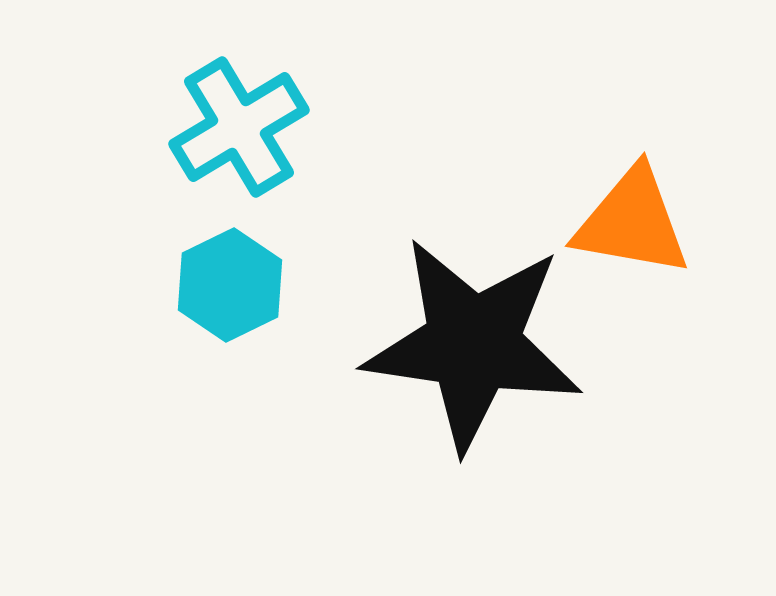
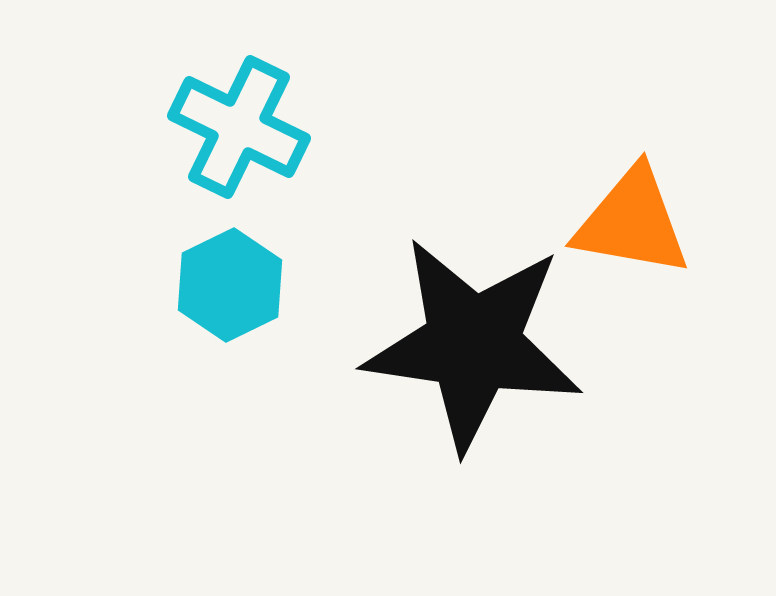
cyan cross: rotated 33 degrees counterclockwise
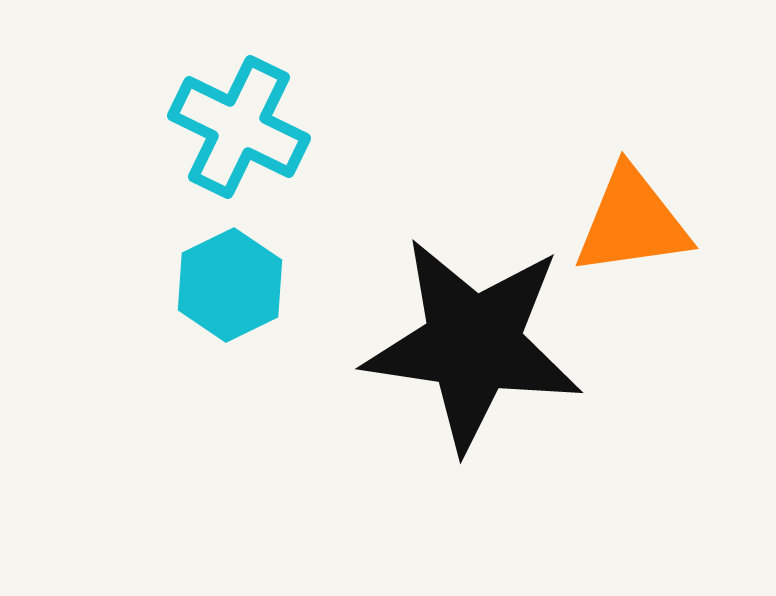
orange triangle: rotated 18 degrees counterclockwise
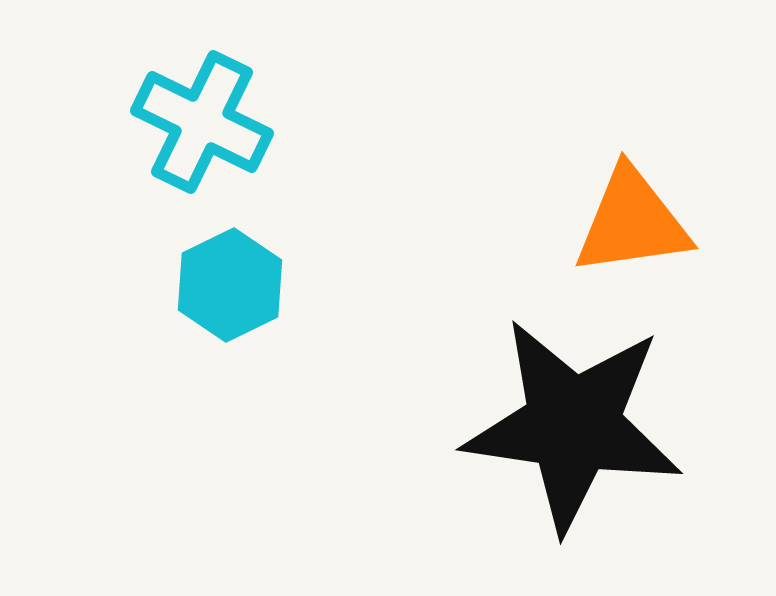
cyan cross: moved 37 px left, 5 px up
black star: moved 100 px right, 81 px down
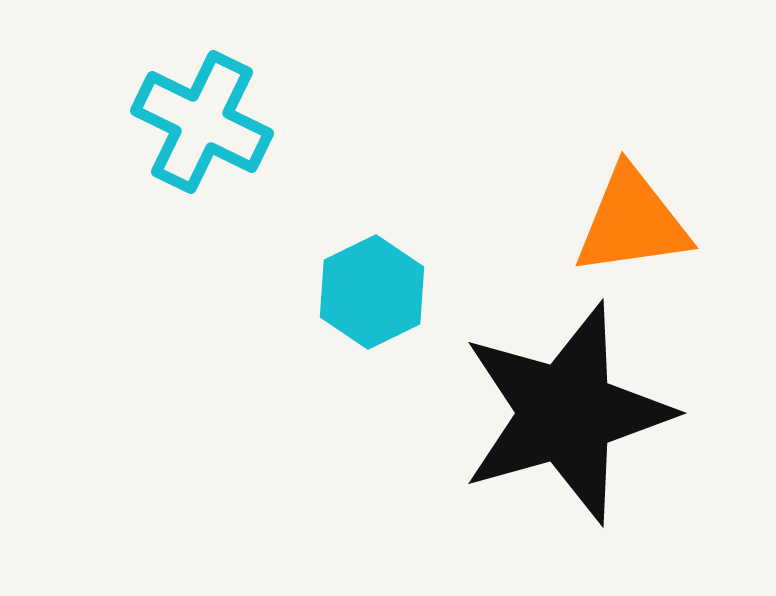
cyan hexagon: moved 142 px right, 7 px down
black star: moved 7 px left, 12 px up; rotated 24 degrees counterclockwise
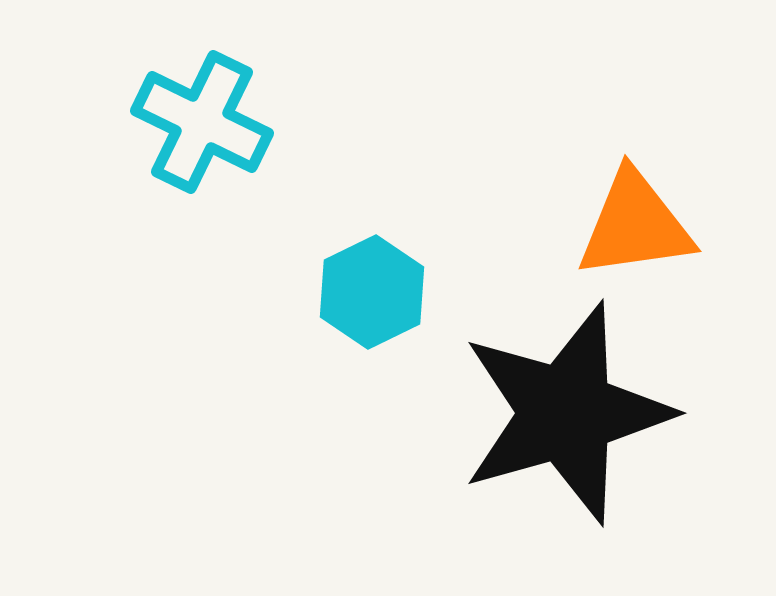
orange triangle: moved 3 px right, 3 px down
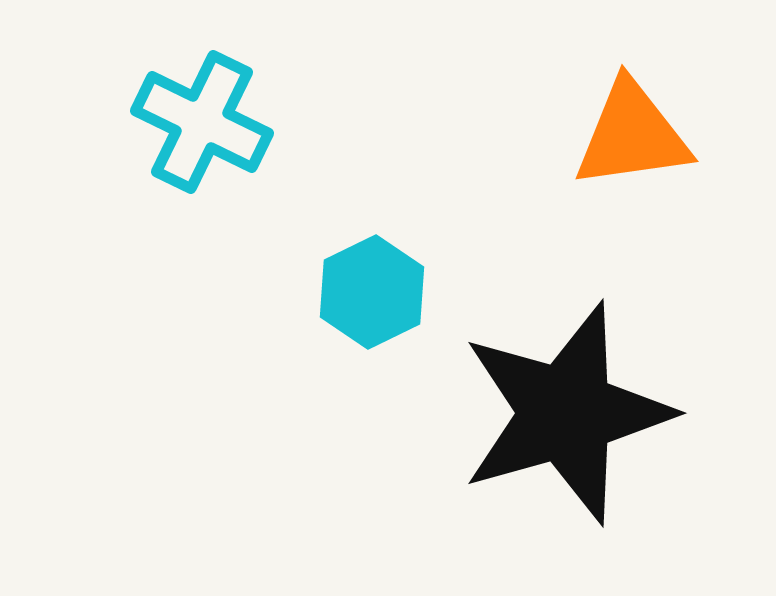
orange triangle: moved 3 px left, 90 px up
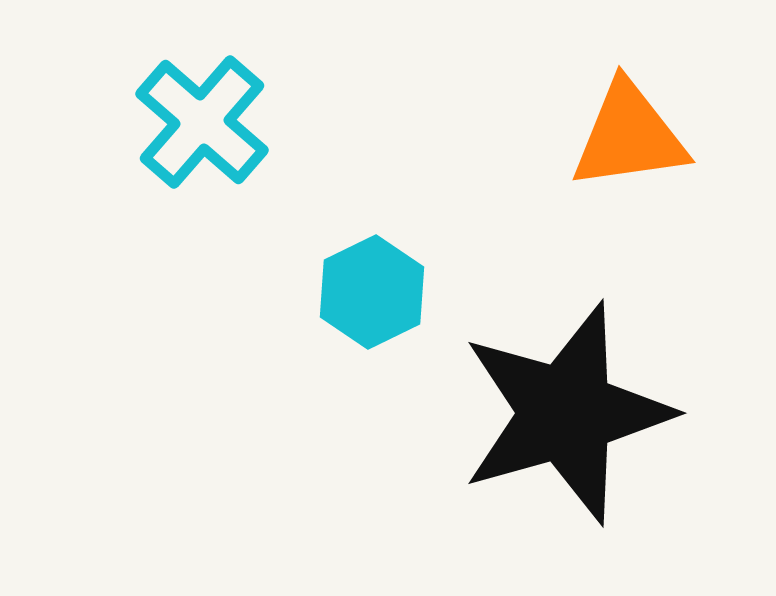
cyan cross: rotated 15 degrees clockwise
orange triangle: moved 3 px left, 1 px down
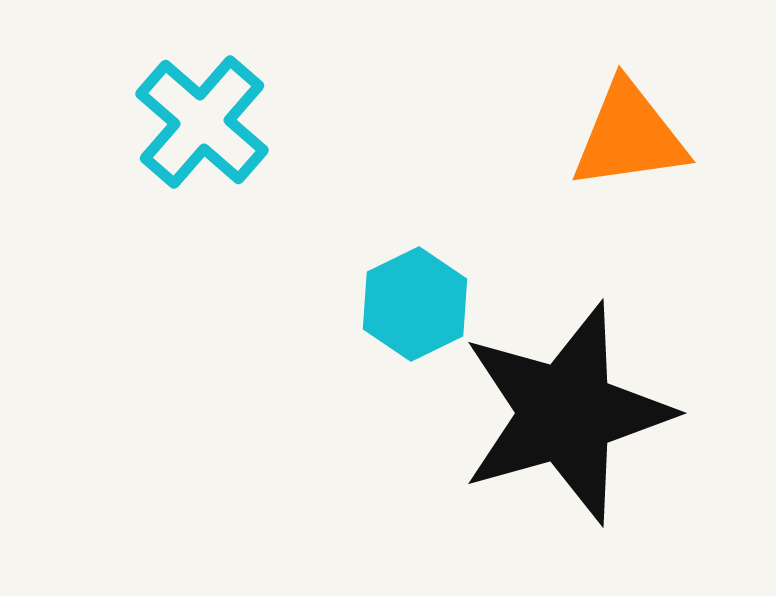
cyan hexagon: moved 43 px right, 12 px down
